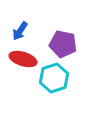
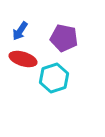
purple pentagon: moved 1 px right, 6 px up
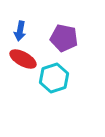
blue arrow: rotated 24 degrees counterclockwise
red ellipse: rotated 12 degrees clockwise
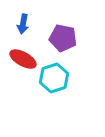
blue arrow: moved 3 px right, 7 px up
purple pentagon: moved 1 px left
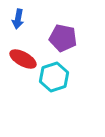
blue arrow: moved 5 px left, 5 px up
cyan hexagon: moved 1 px up
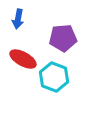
purple pentagon: rotated 16 degrees counterclockwise
cyan hexagon: rotated 20 degrees counterclockwise
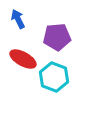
blue arrow: rotated 144 degrees clockwise
purple pentagon: moved 6 px left, 1 px up
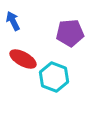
blue arrow: moved 5 px left, 2 px down
purple pentagon: moved 13 px right, 4 px up
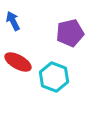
purple pentagon: rotated 8 degrees counterclockwise
red ellipse: moved 5 px left, 3 px down
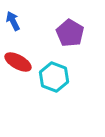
purple pentagon: rotated 28 degrees counterclockwise
